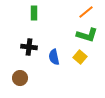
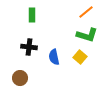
green rectangle: moved 2 px left, 2 px down
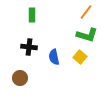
orange line: rotated 14 degrees counterclockwise
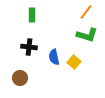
yellow square: moved 6 px left, 5 px down
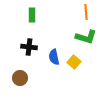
orange line: rotated 42 degrees counterclockwise
green L-shape: moved 1 px left, 2 px down
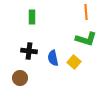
green rectangle: moved 2 px down
green L-shape: moved 2 px down
black cross: moved 4 px down
blue semicircle: moved 1 px left, 1 px down
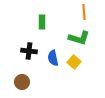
orange line: moved 2 px left
green rectangle: moved 10 px right, 5 px down
green L-shape: moved 7 px left, 1 px up
brown circle: moved 2 px right, 4 px down
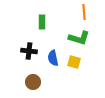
yellow square: rotated 24 degrees counterclockwise
brown circle: moved 11 px right
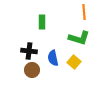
yellow square: rotated 24 degrees clockwise
brown circle: moved 1 px left, 12 px up
